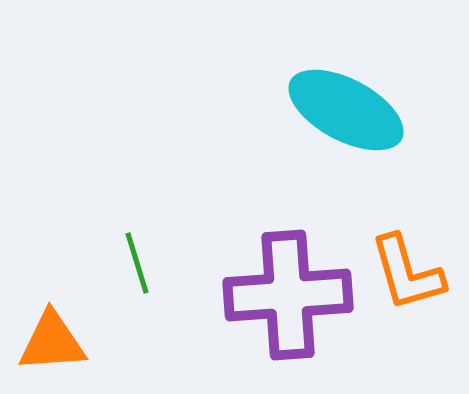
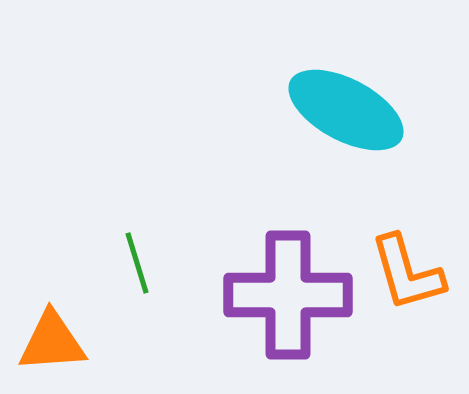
purple cross: rotated 4 degrees clockwise
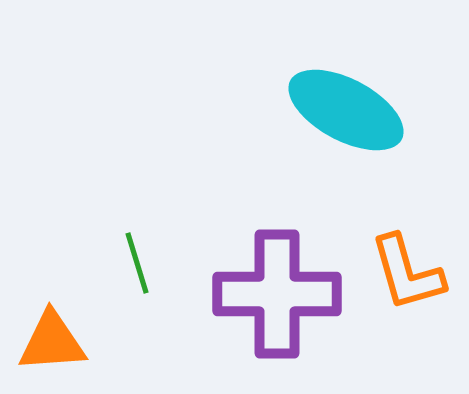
purple cross: moved 11 px left, 1 px up
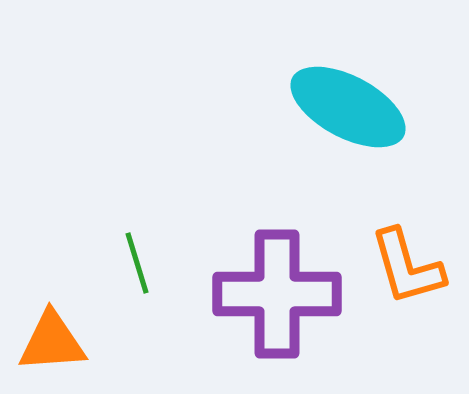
cyan ellipse: moved 2 px right, 3 px up
orange L-shape: moved 6 px up
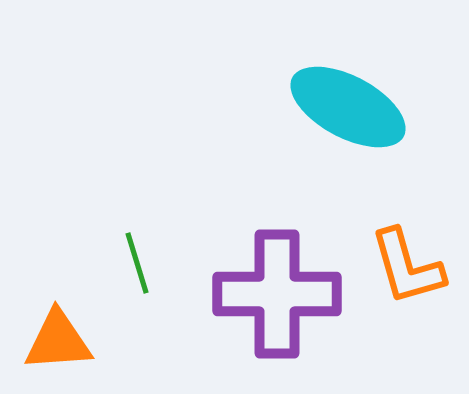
orange triangle: moved 6 px right, 1 px up
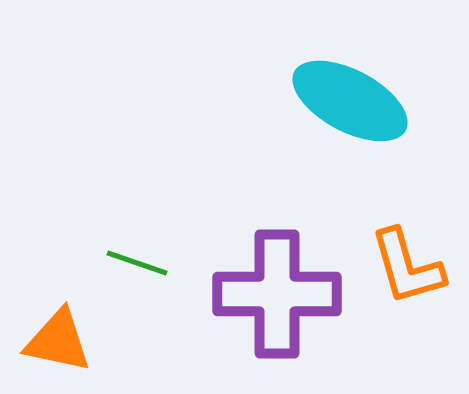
cyan ellipse: moved 2 px right, 6 px up
green line: rotated 54 degrees counterclockwise
orange triangle: rotated 16 degrees clockwise
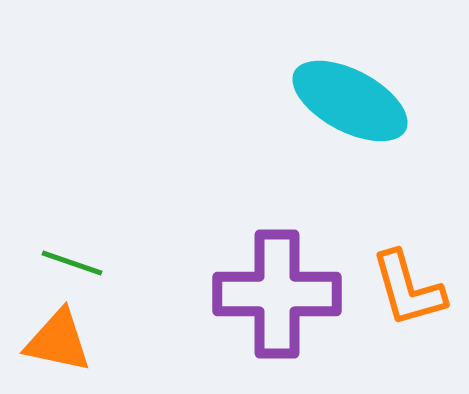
green line: moved 65 px left
orange L-shape: moved 1 px right, 22 px down
